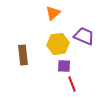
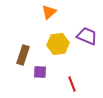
orange triangle: moved 4 px left, 1 px up
purple trapezoid: moved 3 px right
brown rectangle: rotated 24 degrees clockwise
purple square: moved 24 px left, 6 px down
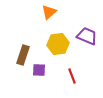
purple square: moved 1 px left, 2 px up
red line: moved 8 px up
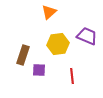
red line: rotated 14 degrees clockwise
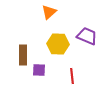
yellow hexagon: rotated 10 degrees clockwise
brown rectangle: rotated 18 degrees counterclockwise
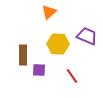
red line: rotated 28 degrees counterclockwise
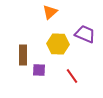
orange triangle: moved 1 px right
purple trapezoid: moved 2 px left, 2 px up
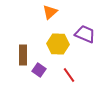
purple square: rotated 32 degrees clockwise
red line: moved 3 px left, 1 px up
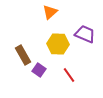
brown rectangle: rotated 30 degrees counterclockwise
